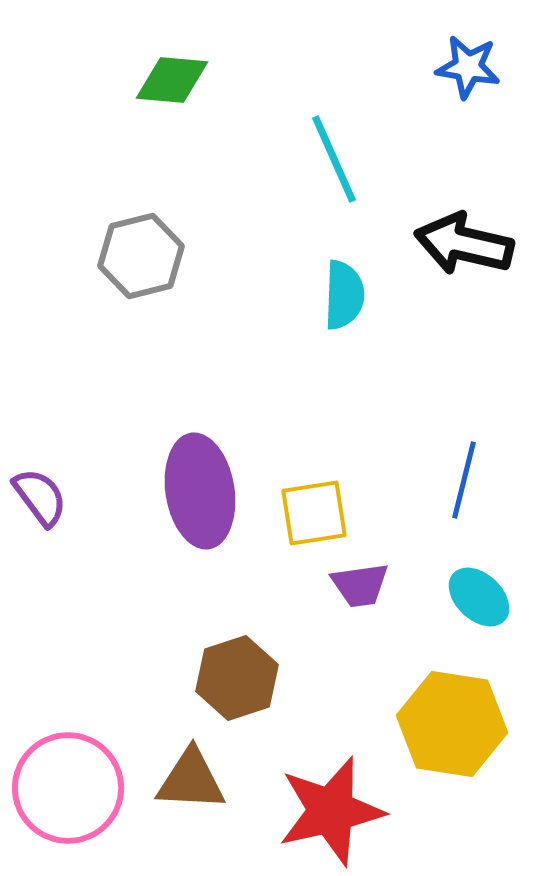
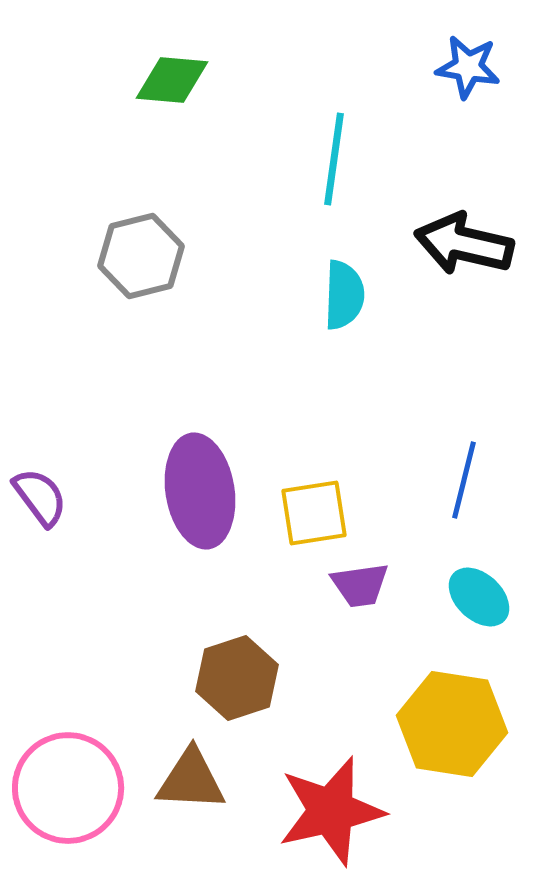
cyan line: rotated 32 degrees clockwise
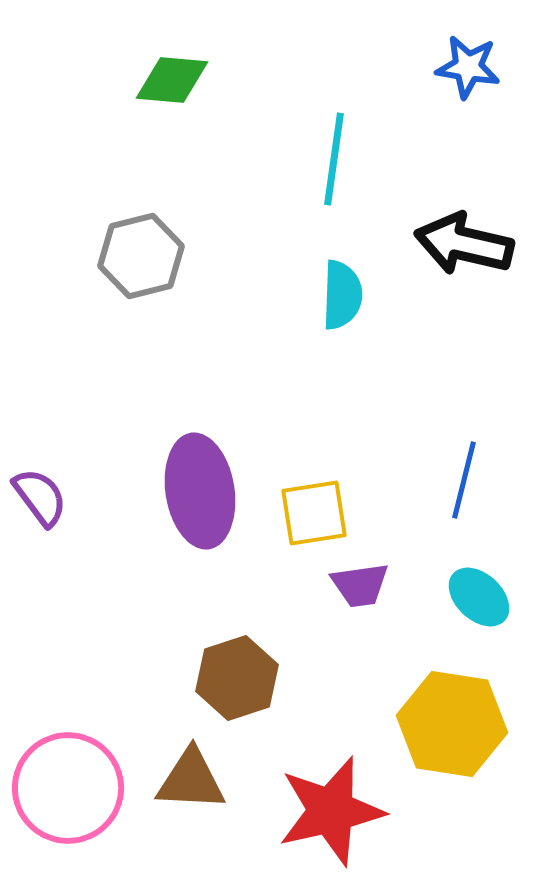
cyan semicircle: moved 2 px left
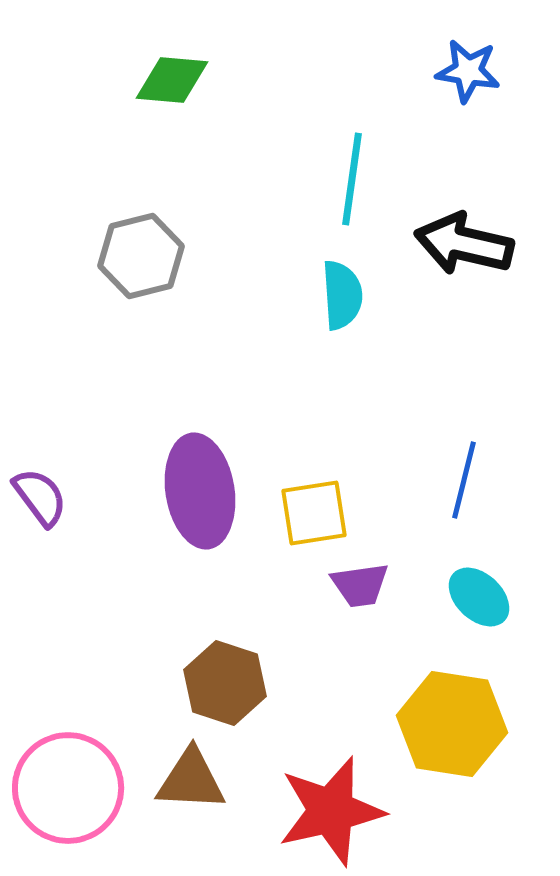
blue star: moved 4 px down
cyan line: moved 18 px right, 20 px down
cyan semicircle: rotated 6 degrees counterclockwise
brown hexagon: moved 12 px left, 5 px down; rotated 24 degrees counterclockwise
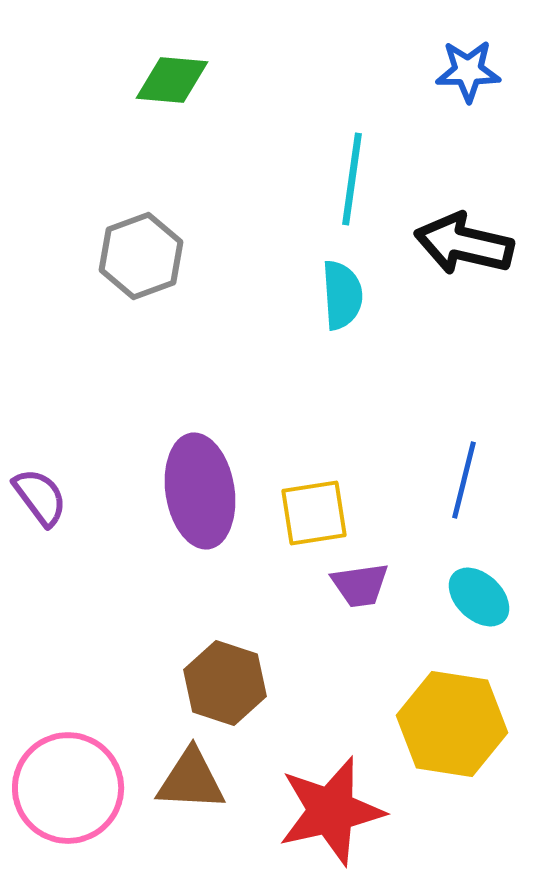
blue star: rotated 10 degrees counterclockwise
gray hexagon: rotated 6 degrees counterclockwise
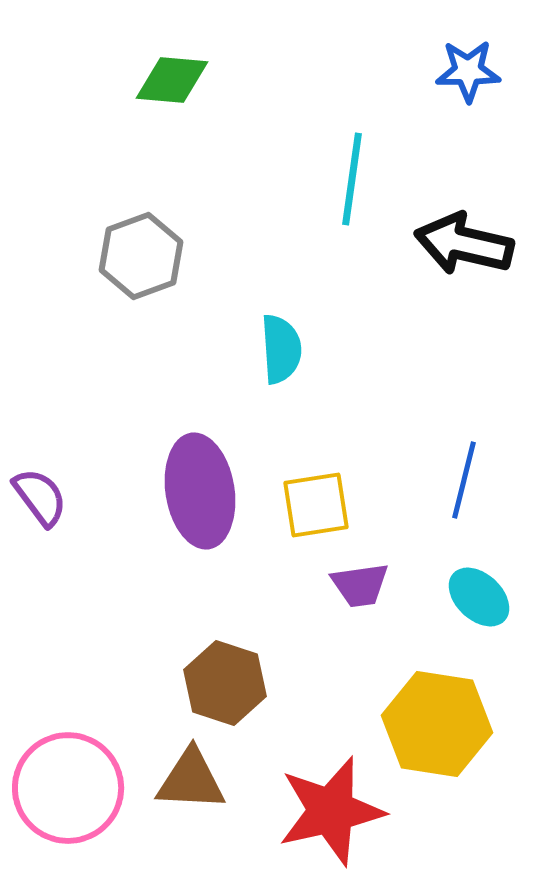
cyan semicircle: moved 61 px left, 54 px down
yellow square: moved 2 px right, 8 px up
yellow hexagon: moved 15 px left
